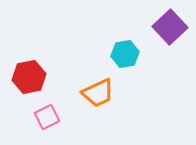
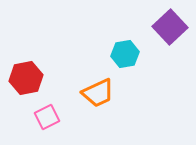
red hexagon: moved 3 px left, 1 px down
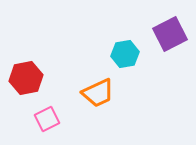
purple square: moved 7 px down; rotated 16 degrees clockwise
pink square: moved 2 px down
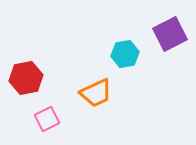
orange trapezoid: moved 2 px left
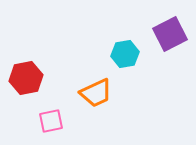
pink square: moved 4 px right, 2 px down; rotated 15 degrees clockwise
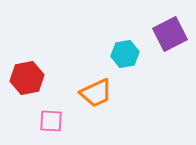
red hexagon: moved 1 px right
pink square: rotated 15 degrees clockwise
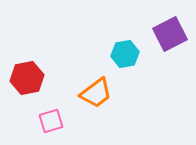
orange trapezoid: rotated 12 degrees counterclockwise
pink square: rotated 20 degrees counterclockwise
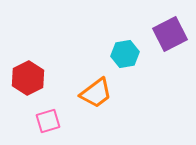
red hexagon: moved 1 px right; rotated 16 degrees counterclockwise
pink square: moved 3 px left
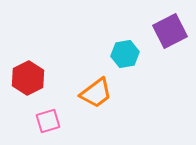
purple square: moved 3 px up
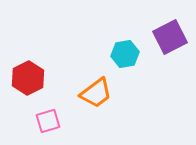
purple square: moved 6 px down
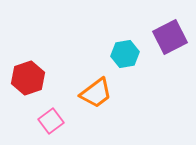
red hexagon: rotated 8 degrees clockwise
pink square: moved 3 px right; rotated 20 degrees counterclockwise
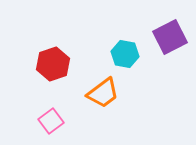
cyan hexagon: rotated 20 degrees clockwise
red hexagon: moved 25 px right, 14 px up
orange trapezoid: moved 7 px right
